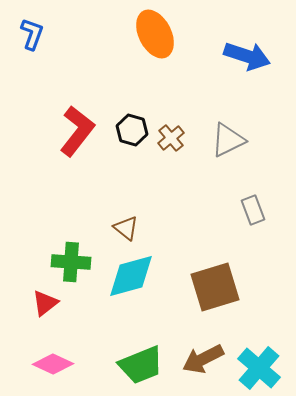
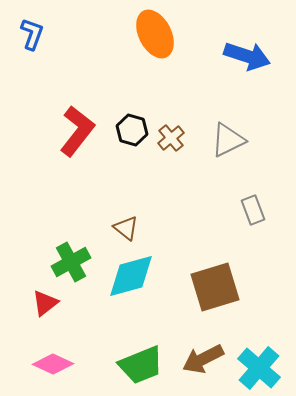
green cross: rotated 33 degrees counterclockwise
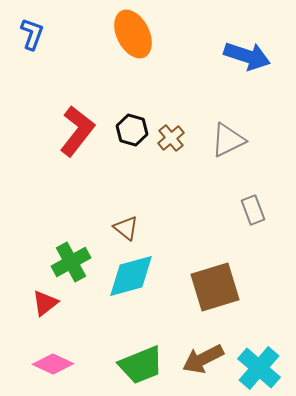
orange ellipse: moved 22 px left
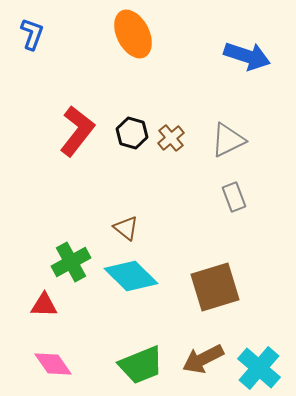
black hexagon: moved 3 px down
gray rectangle: moved 19 px left, 13 px up
cyan diamond: rotated 60 degrees clockwise
red triangle: moved 1 px left, 2 px down; rotated 40 degrees clockwise
pink diamond: rotated 30 degrees clockwise
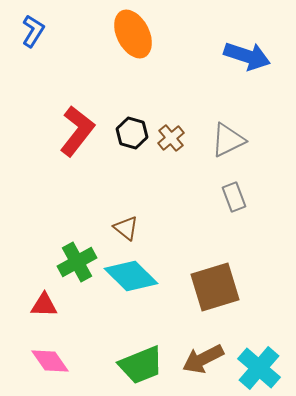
blue L-shape: moved 1 px right, 3 px up; rotated 12 degrees clockwise
green cross: moved 6 px right
pink diamond: moved 3 px left, 3 px up
